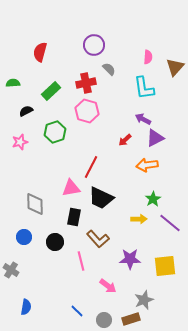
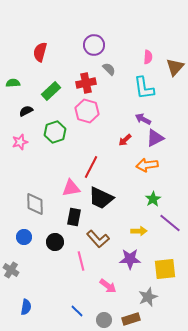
yellow arrow: moved 12 px down
yellow square: moved 3 px down
gray star: moved 4 px right, 3 px up
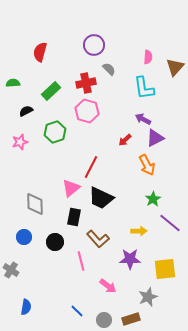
orange arrow: rotated 110 degrees counterclockwise
pink triangle: rotated 30 degrees counterclockwise
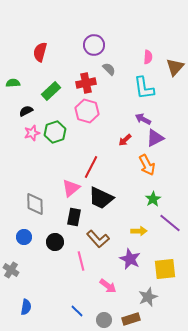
pink star: moved 12 px right, 9 px up
purple star: rotated 25 degrees clockwise
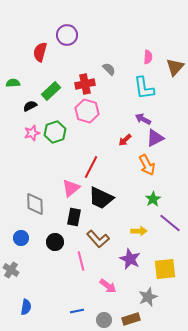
purple circle: moved 27 px left, 10 px up
red cross: moved 1 px left, 1 px down
black semicircle: moved 4 px right, 5 px up
blue circle: moved 3 px left, 1 px down
blue line: rotated 56 degrees counterclockwise
